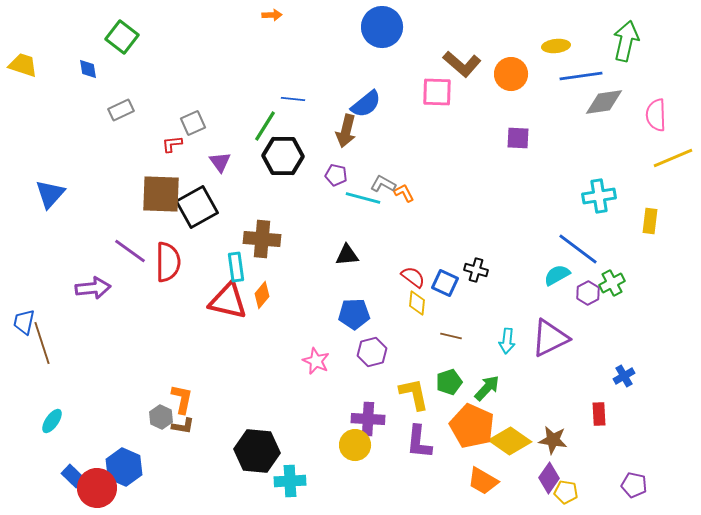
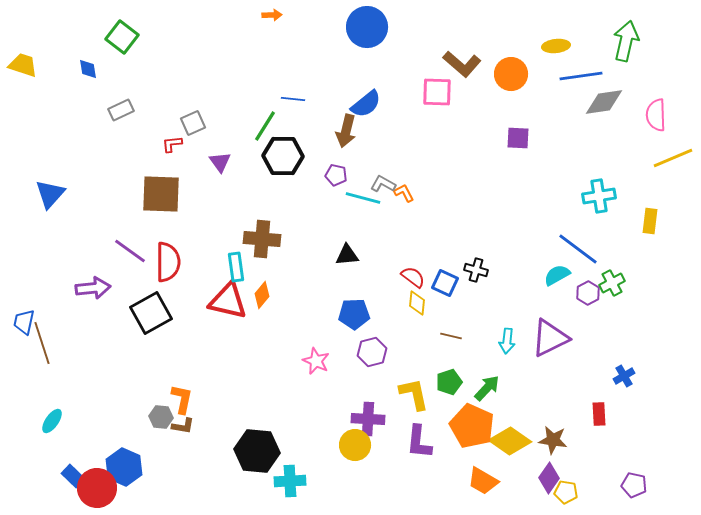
blue circle at (382, 27): moved 15 px left
black square at (197, 207): moved 46 px left, 106 px down
gray hexagon at (161, 417): rotated 20 degrees counterclockwise
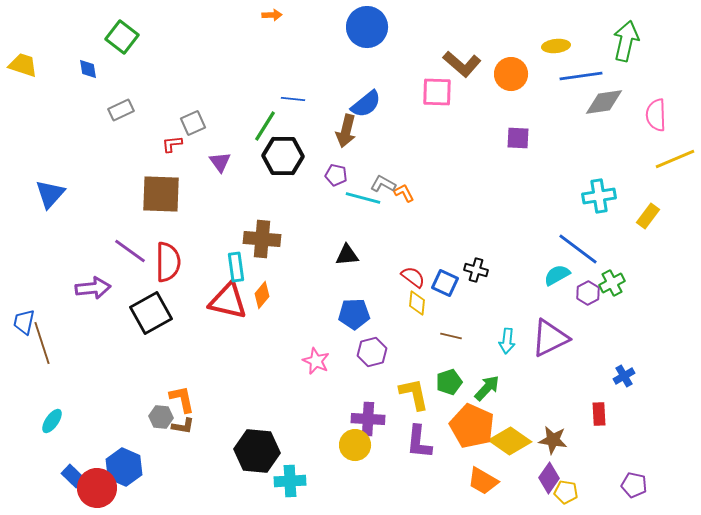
yellow line at (673, 158): moved 2 px right, 1 px down
yellow rectangle at (650, 221): moved 2 px left, 5 px up; rotated 30 degrees clockwise
orange L-shape at (182, 399): rotated 24 degrees counterclockwise
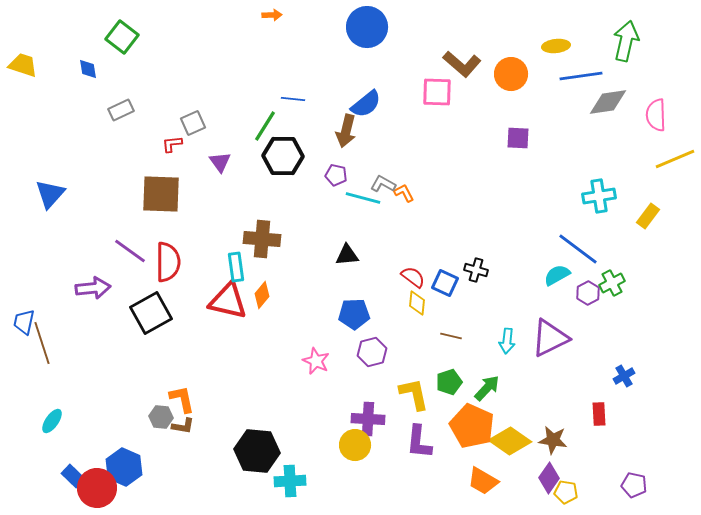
gray diamond at (604, 102): moved 4 px right
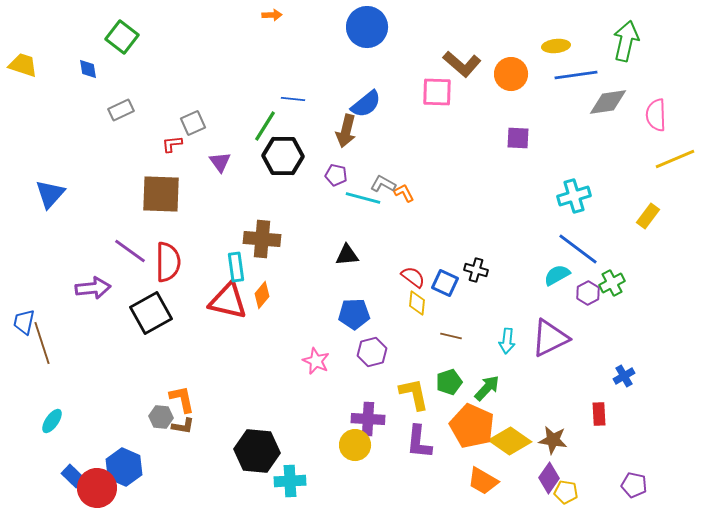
blue line at (581, 76): moved 5 px left, 1 px up
cyan cross at (599, 196): moved 25 px left; rotated 8 degrees counterclockwise
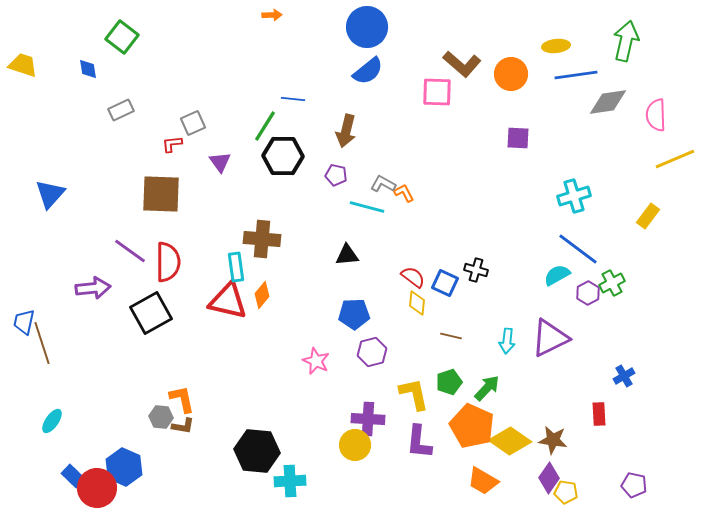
blue semicircle at (366, 104): moved 2 px right, 33 px up
cyan line at (363, 198): moved 4 px right, 9 px down
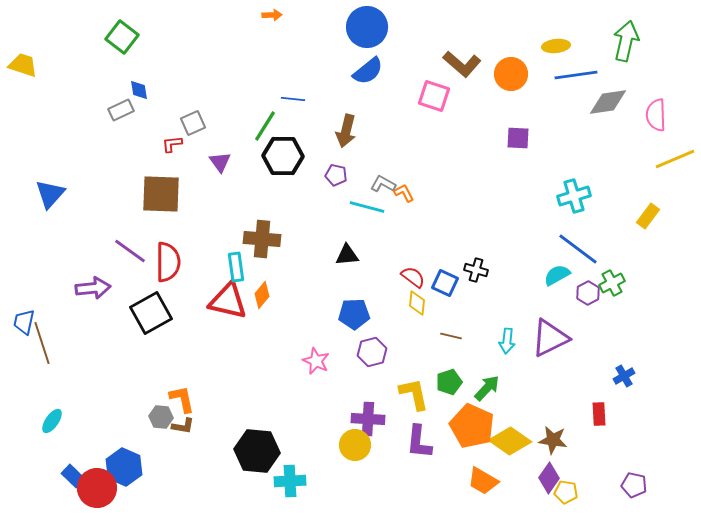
blue diamond at (88, 69): moved 51 px right, 21 px down
pink square at (437, 92): moved 3 px left, 4 px down; rotated 16 degrees clockwise
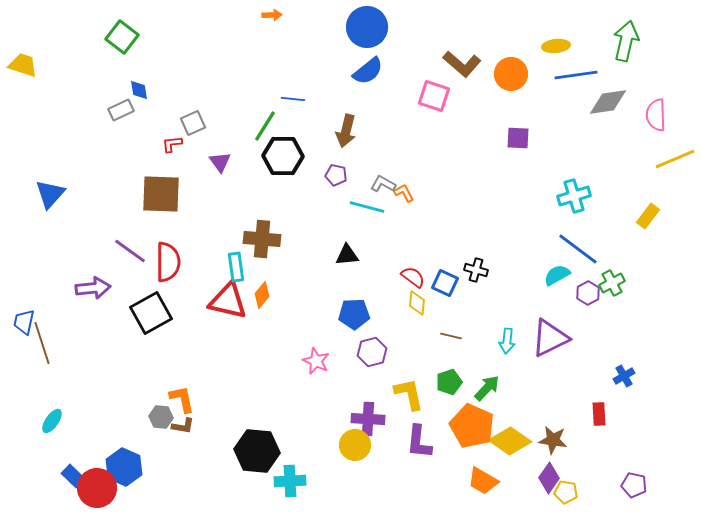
yellow L-shape at (414, 394): moved 5 px left
